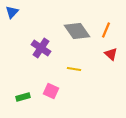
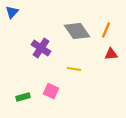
red triangle: rotated 48 degrees counterclockwise
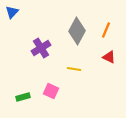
gray diamond: rotated 64 degrees clockwise
purple cross: rotated 24 degrees clockwise
red triangle: moved 2 px left, 3 px down; rotated 32 degrees clockwise
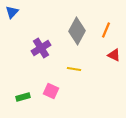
red triangle: moved 5 px right, 2 px up
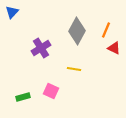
red triangle: moved 7 px up
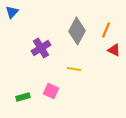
red triangle: moved 2 px down
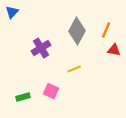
red triangle: rotated 16 degrees counterclockwise
yellow line: rotated 32 degrees counterclockwise
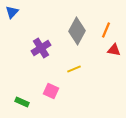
green rectangle: moved 1 px left, 5 px down; rotated 40 degrees clockwise
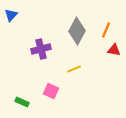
blue triangle: moved 1 px left, 3 px down
purple cross: moved 1 px down; rotated 18 degrees clockwise
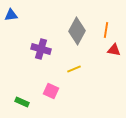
blue triangle: rotated 40 degrees clockwise
orange line: rotated 14 degrees counterclockwise
purple cross: rotated 30 degrees clockwise
